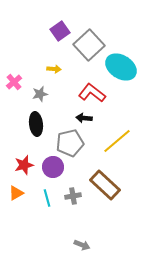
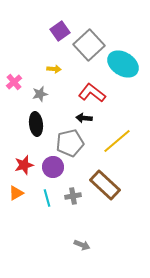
cyan ellipse: moved 2 px right, 3 px up
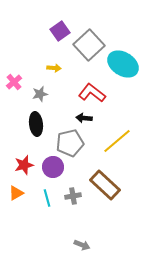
yellow arrow: moved 1 px up
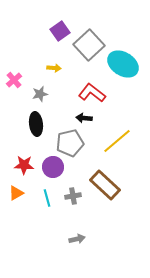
pink cross: moved 2 px up
red star: rotated 18 degrees clockwise
gray arrow: moved 5 px left, 6 px up; rotated 35 degrees counterclockwise
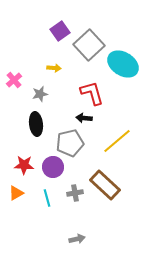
red L-shape: rotated 36 degrees clockwise
gray cross: moved 2 px right, 3 px up
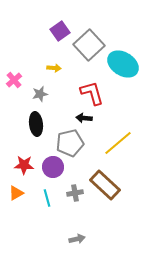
yellow line: moved 1 px right, 2 px down
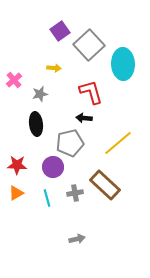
cyan ellipse: rotated 56 degrees clockwise
red L-shape: moved 1 px left, 1 px up
red star: moved 7 px left
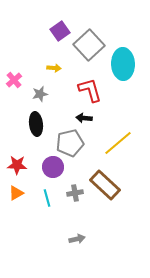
red L-shape: moved 1 px left, 2 px up
